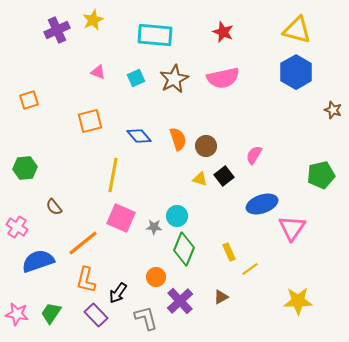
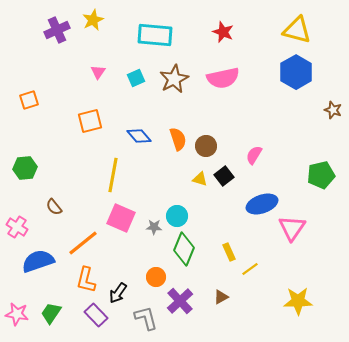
pink triangle at (98, 72): rotated 42 degrees clockwise
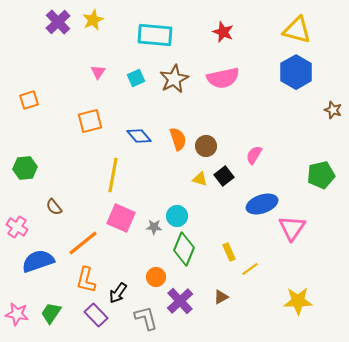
purple cross at (57, 30): moved 1 px right, 8 px up; rotated 20 degrees counterclockwise
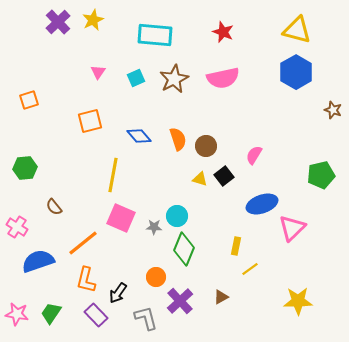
pink triangle at (292, 228): rotated 12 degrees clockwise
yellow rectangle at (229, 252): moved 7 px right, 6 px up; rotated 36 degrees clockwise
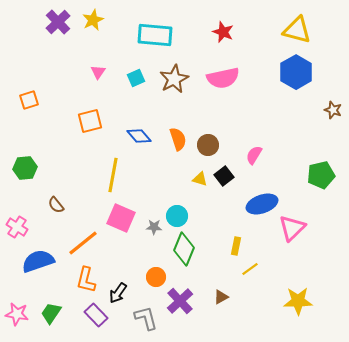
brown circle at (206, 146): moved 2 px right, 1 px up
brown semicircle at (54, 207): moved 2 px right, 2 px up
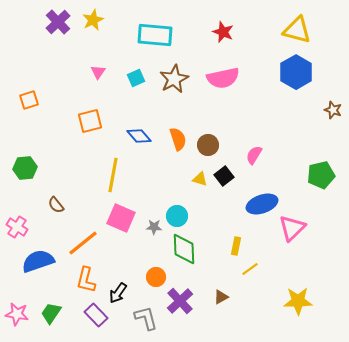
green diamond at (184, 249): rotated 24 degrees counterclockwise
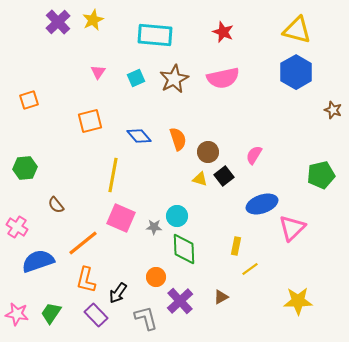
brown circle at (208, 145): moved 7 px down
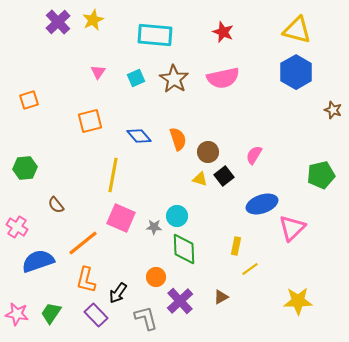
brown star at (174, 79): rotated 12 degrees counterclockwise
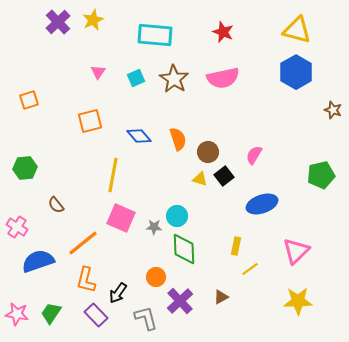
pink triangle at (292, 228): moved 4 px right, 23 px down
